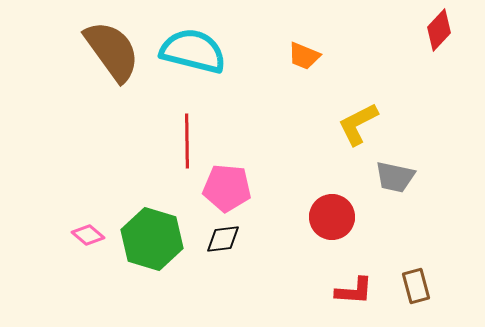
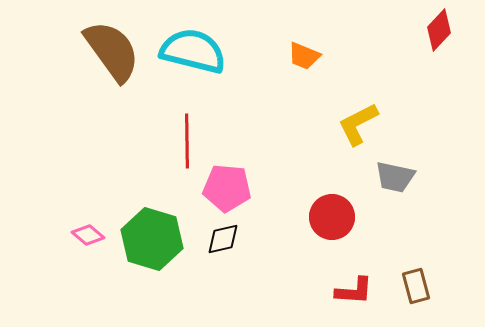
black diamond: rotated 6 degrees counterclockwise
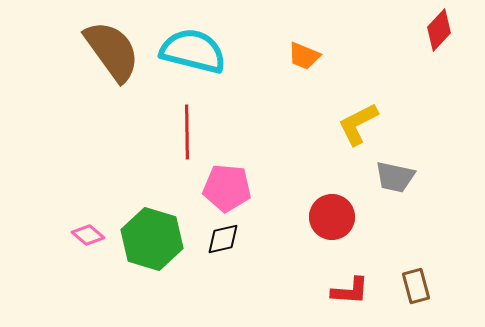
red line: moved 9 px up
red L-shape: moved 4 px left
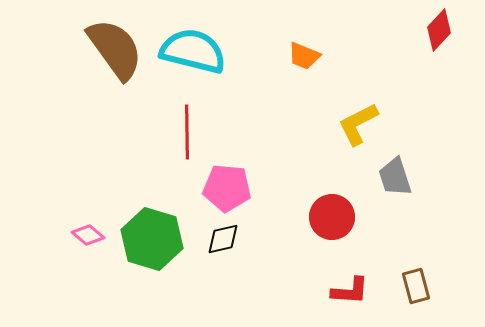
brown semicircle: moved 3 px right, 2 px up
gray trapezoid: rotated 60 degrees clockwise
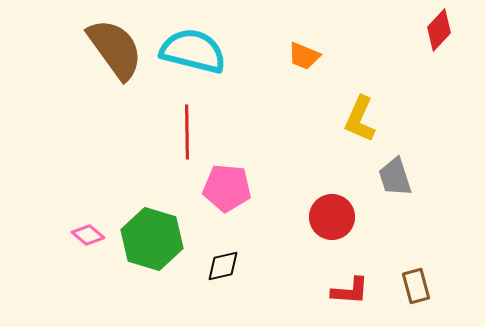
yellow L-shape: moved 2 px right, 5 px up; rotated 39 degrees counterclockwise
black diamond: moved 27 px down
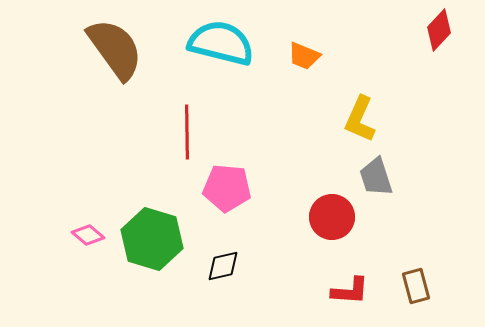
cyan semicircle: moved 28 px right, 8 px up
gray trapezoid: moved 19 px left
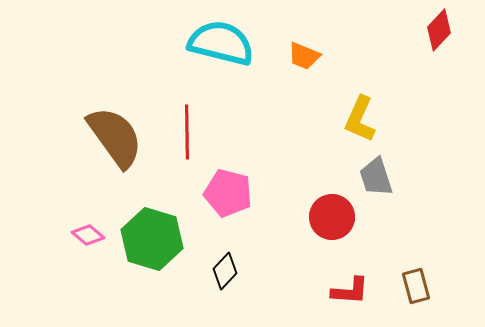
brown semicircle: moved 88 px down
pink pentagon: moved 1 px right, 5 px down; rotated 9 degrees clockwise
black diamond: moved 2 px right, 5 px down; rotated 33 degrees counterclockwise
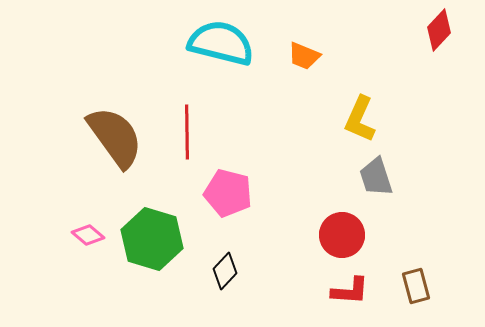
red circle: moved 10 px right, 18 px down
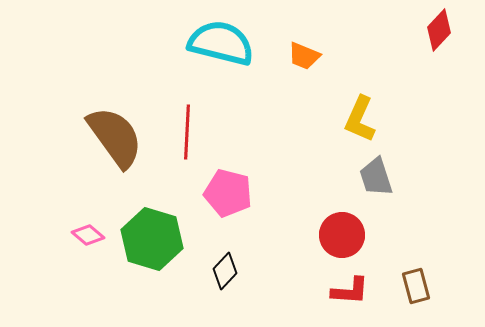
red line: rotated 4 degrees clockwise
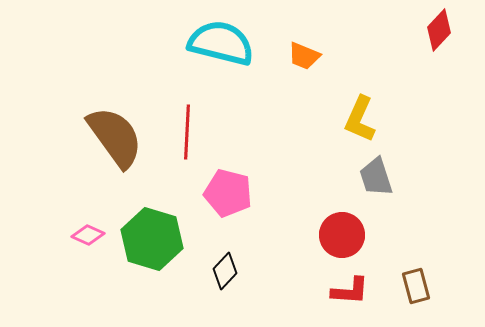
pink diamond: rotated 16 degrees counterclockwise
